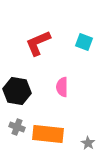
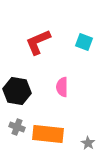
red L-shape: moved 1 px up
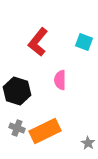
red L-shape: rotated 28 degrees counterclockwise
pink semicircle: moved 2 px left, 7 px up
black hexagon: rotated 8 degrees clockwise
gray cross: moved 1 px down
orange rectangle: moved 3 px left, 3 px up; rotated 32 degrees counterclockwise
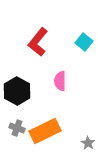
cyan square: rotated 18 degrees clockwise
pink semicircle: moved 1 px down
black hexagon: rotated 12 degrees clockwise
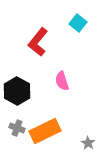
cyan square: moved 6 px left, 19 px up
pink semicircle: moved 2 px right; rotated 18 degrees counterclockwise
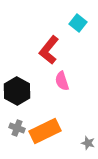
red L-shape: moved 11 px right, 8 px down
gray star: rotated 16 degrees counterclockwise
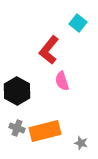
orange rectangle: rotated 12 degrees clockwise
gray star: moved 7 px left
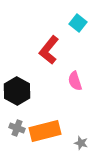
pink semicircle: moved 13 px right
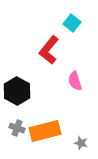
cyan square: moved 6 px left
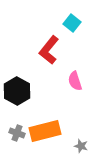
gray cross: moved 5 px down
gray star: moved 3 px down
